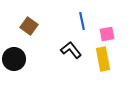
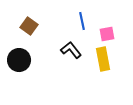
black circle: moved 5 px right, 1 px down
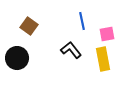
black circle: moved 2 px left, 2 px up
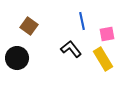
black L-shape: moved 1 px up
yellow rectangle: rotated 20 degrees counterclockwise
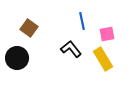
brown square: moved 2 px down
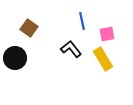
black circle: moved 2 px left
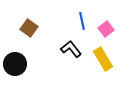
pink square: moved 1 px left, 5 px up; rotated 28 degrees counterclockwise
black circle: moved 6 px down
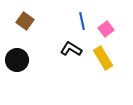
brown square: moved 4 px left, 7 px up
black L-shape: rotated 20 degrees counterclockwise
yellow rectangle: moved 1 px up
black circle: moved 2 px right, 4 px up
